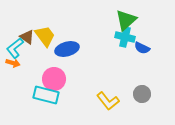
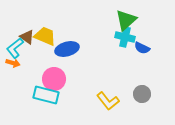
yellow trapezoid: rotated 30 degrees counterclockwise
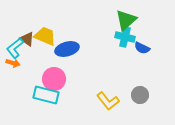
brown triangle: moved 2 px down
gray circle: moved 2 px left, 1 px down
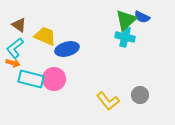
brown triangle: moved 8 px left, 14 px up
blue semicircle: moved 31 px up
cyan rectangle: moved 15 px left, 16 px up
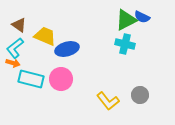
green triangle: rotated 15 degrees clockwise
cyan cross: moved 7 px down
pink circle: moved 7 px right
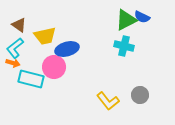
yellow trapezoid: rotated 145 degrees clockwise
cyan cross: moved 1 px left, 2 px down
pink circle: moved 7 px left, 12 px up
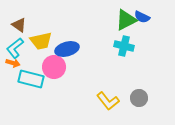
yellow trapezoid: moved 4 px left, 5 px down
gray circle: moved 1 px left, 3 px down
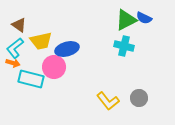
blue semicircle: moved 2 px right, 1 px down
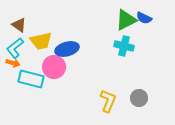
yellow L-shape: rotated 120 degrees counterclockwise
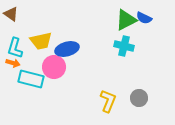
brown triangle: moved 8 px left, 11 px up
cyan L-shape: rotated 35 degrees counterclockwise
